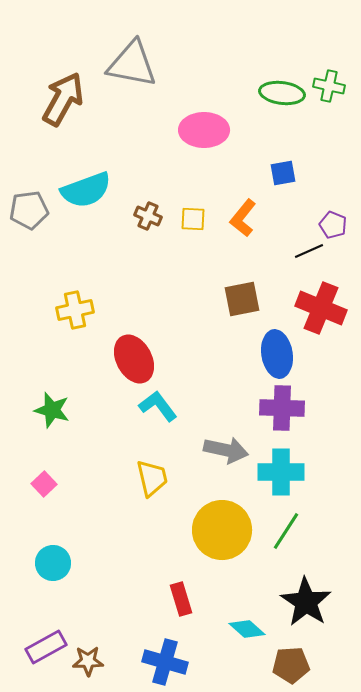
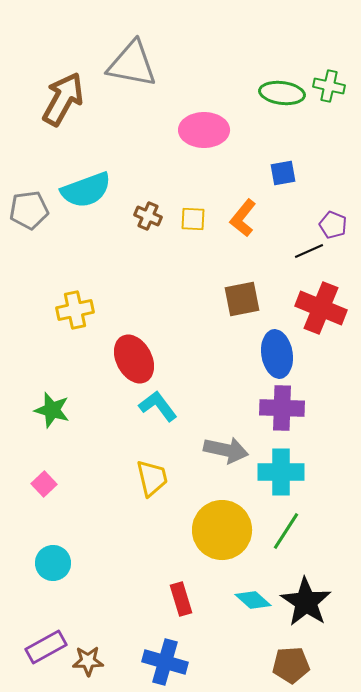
cyan diamond: moved 6 px right, 29 px up
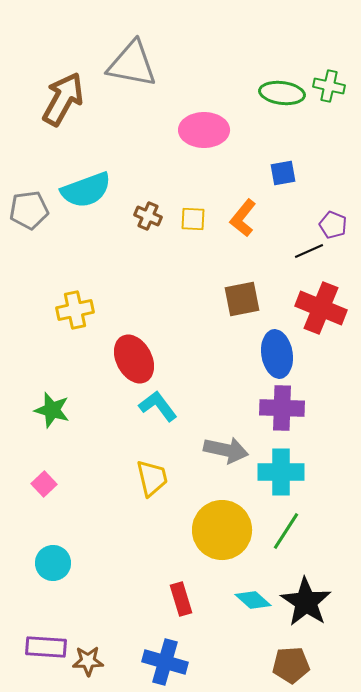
purple rectangle: rotated 33 degrees clockwise
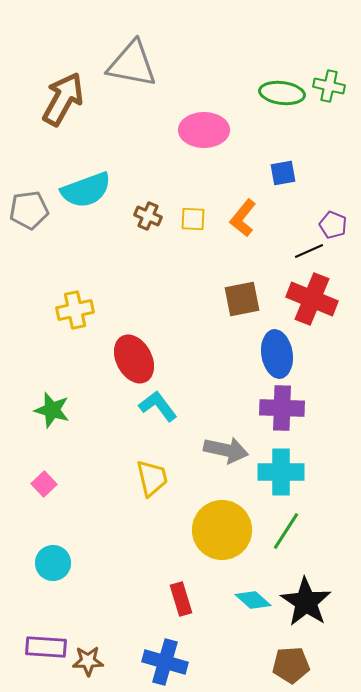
red cross: moved 9 px left, 9 px up
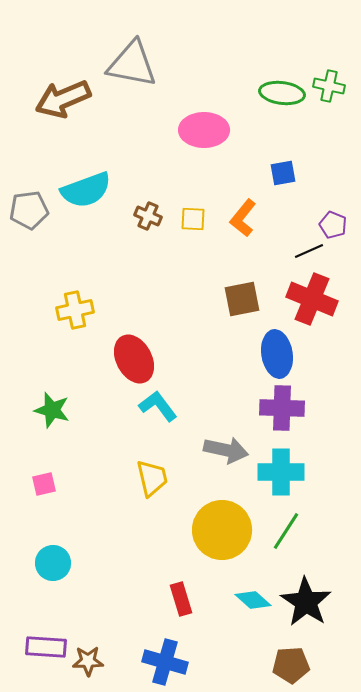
brown arrow: rotated 142 degrees counterclockwise
pink square: rotated 30 degrees clockwise
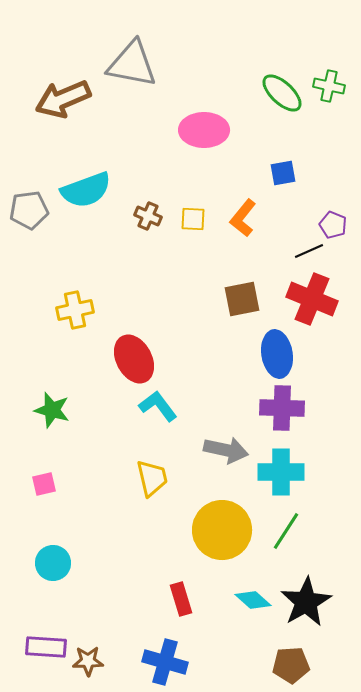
green ellipse: rotated 36 degrees clockwise
black star: rotated 9 degrees clockwise
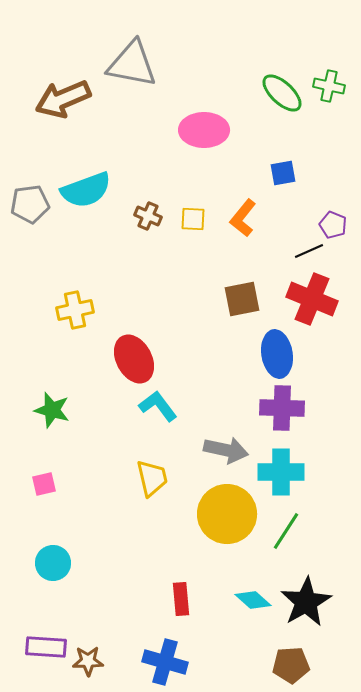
gray pentagon: moved 1 px right, 6 px up
yellow circle: moved 5 px right, 16 px up
red rectangle: rotated 12 degrees clockwise
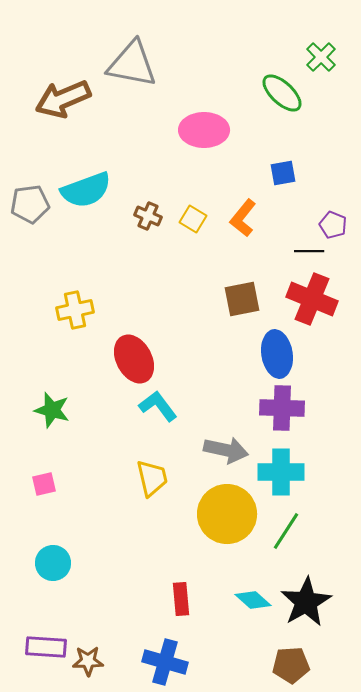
green cross: moved 8 px left, 29 px up; rotated 32 degrees clockwise
yellow square: rotated 28 degrees clockwise
black line: rotated 24 degrees clockwise
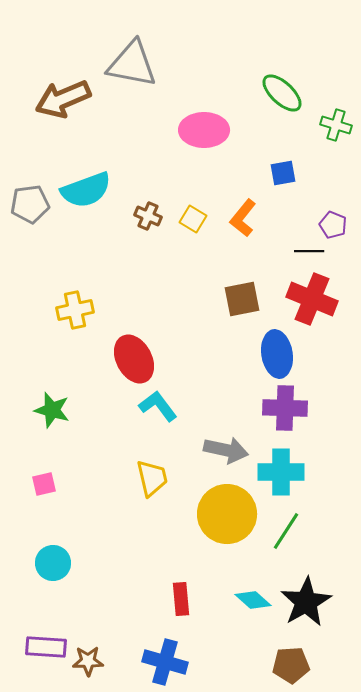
green cross: moved 15 px right, 68 px down; rotated 28 degrees counterclockwise
purple cross: moved 3 px right
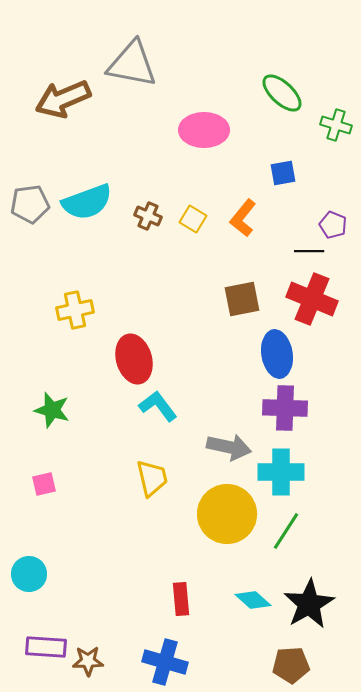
cyan semicircle: moved 1 px right, 12 px down
red ellipse: rotated 12 degrees clockwise
gray arrow: moved 3 px right, 3 px up
cyan circle: moved 24 px left, 11 px down
black star: moved 3 px right, 2 px down
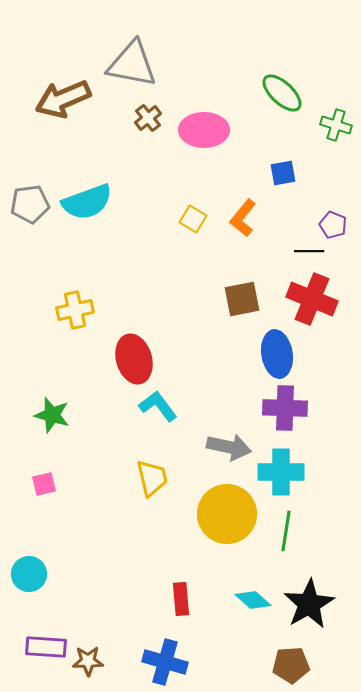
brown cross: moved 98 px up; rotated 28 degrees clockwise
green star: moved 5 px down
green line: rotated 24 degrees counterclockwise
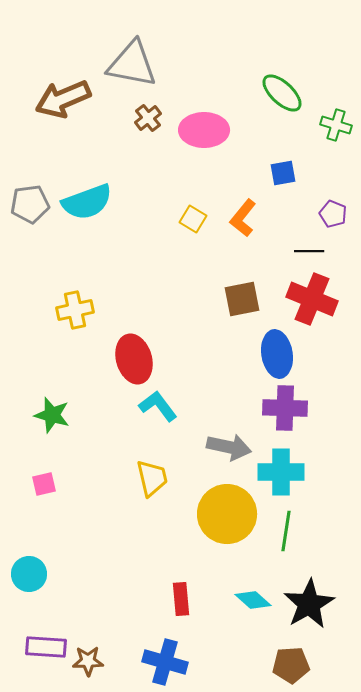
purple pentagon: moved 11 px up
